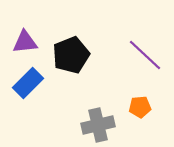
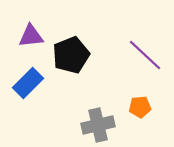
purple triangle: moved 6 px right, 6 px up
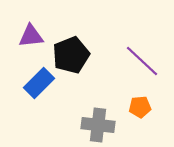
purple line: moved 3 px left, 6 px down
blue rectangle: moved 11 px right
gray cross: rotated 20 degrees clockwise
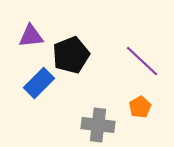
orange pentagon: rotated 25 degrees counterclockwise
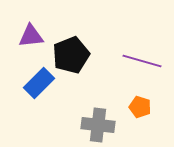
purple line: rotated 27 degrees counterclockwise
orange pentagon: rotated 25 degrees counterclockwise
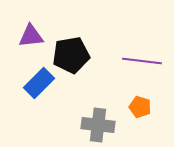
black pentagon: rotated 12 degrees clockwise
purple line: rotated 9 degrees counterclockwise
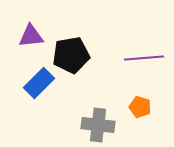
purple line: moved 2 px right, 3 px up; rotated 12 degrees counterclockwise
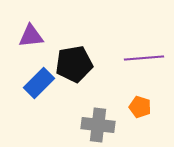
black pentagon: moved 3 px right, 9 px down
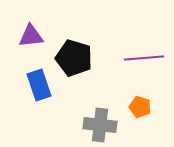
black pentagon: moved 6 px up; rotated 27 degrees clockwise
blue rectangle: moved 2 px down; rotated 64 degrees counterclockwise
gray cross: moved 2 px right
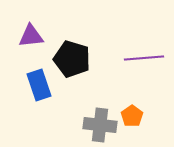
black pentagon: moved 2 px left, 1 px down
orange pentagon: moved 8 px left, 9 px down; rotated 20 degrees clockwise
